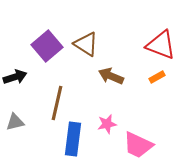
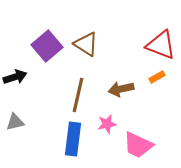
brown arrow: moved 10 px right, 13 px down; rotated 35 degrees counterclockwise
brown line: moved 21 px right, 8 px up
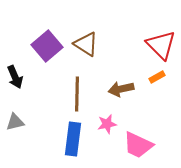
red triangle: rotated 24 degrees clockwise
black arrow: rotated 85 degrees clockwise
brown line: moved 1 px left, 1 px up; rotated 12 degrees counterclockwise
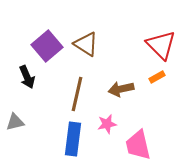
black arrow: moved 12 px right
brown line: rotated 12 degrees clockwise
pink trapezoid: rotated 52 degrees clockwise
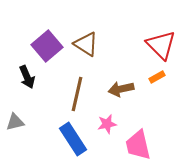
blue rectangle: rotated 40 degrees counterclockwise
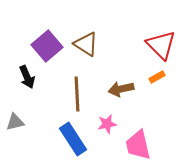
brown line: rotated 16 degrees counterclockwise
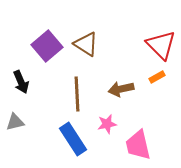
black arrow: moved 6 px left, 5 px down
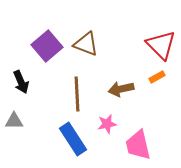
brown triangle: rotated 12 degrees counterclockwise
gray triangle: moved 1 px left, 1 px up; rotated 12 degrees clockwise
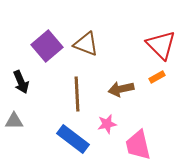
blue rectangle: rotated 20 degrees counterclockwise
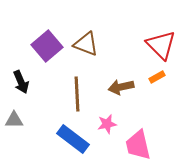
brown arrow: moved 2 px up
gray triangle: moved 1 px up
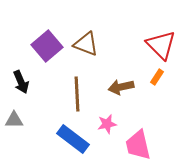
orange rectangle: rotated 28 degrees counterclockwise
